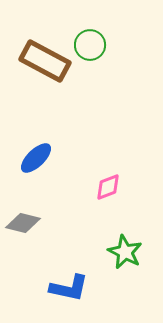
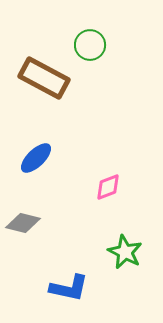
brown rectangle: moved 1 px left, 17 px down
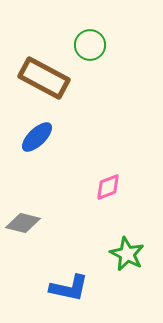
blue ellipse: moved 1 px right, 21 px up
green star: moved 2 px right, 2 px down
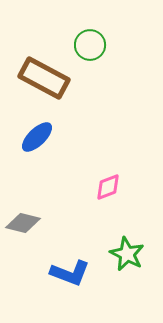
blue L-shape: moved 1 px right, 15 px up; rotated 9 degrees clockwise
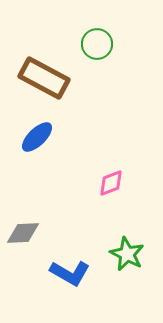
green circle: moved 7 px right, 1 px up
pink diamond: moved 3 px right, 4 px up
gray diamond: moved 10 px down; rotated 16 degrees counterclockwise
blue L-shape: rotated 9 degrees clockwise
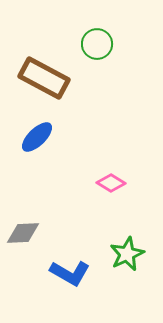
pink diamond: rotated 52 degrees clockwise
green star: rotated 20 degrees clockwise
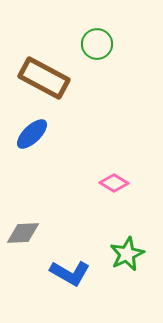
blue ellipse: moved 5 px left, 3 px up
pink diamond: moved 3 px right
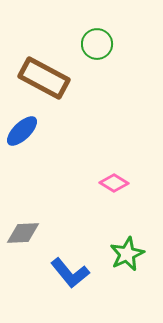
blue ellipse: moved 10 px left, 3 px up
blue L-shape: rotated 21 degrees clockwise
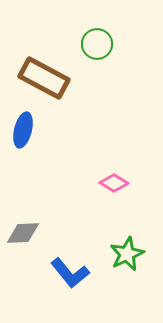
blue ellipse: moved 1 px right, 1 px up; rotated 32 degrees counterclockwise
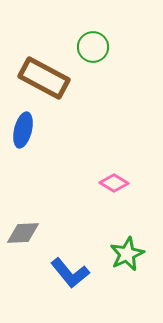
green circle: moved 4 px left, 3 px down
